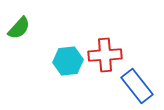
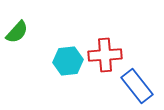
green semicircle: moved 2 px left, 4 px down
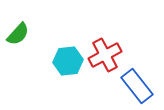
green semicircle: moved 1 px right, 2 px down
red cross: rotated 24 degrees counterclockwise
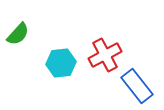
cyan hexagon: moved 7 px left, 2 px down
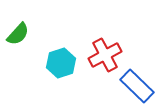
cyan hexagon: rotated 12 degrees counterclockwise
blue rectangle: rotated 8 degrees counterclockwise
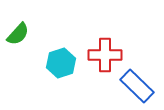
red cross: rotated 28 degrees clockwise
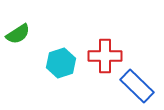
green semicircle: rotated 15 degrees clockwise
red cross: moved 1 px down
